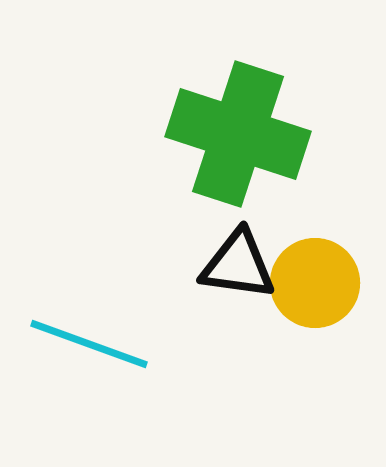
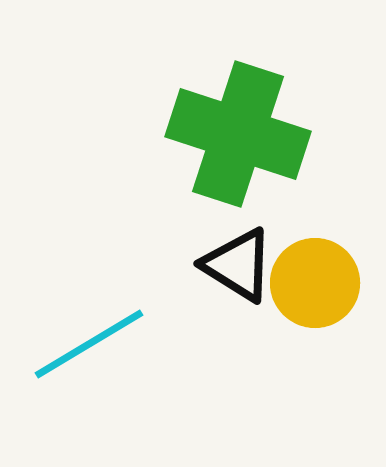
black triangle: rotated 24 degrees clockwise
cyan line: rotated 51 degrees counterclockwise
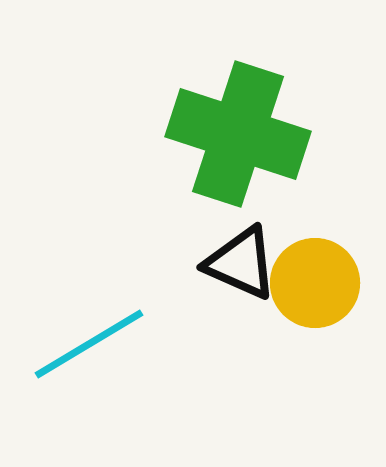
black triangle: moved 3 px right, 2 px up; rotated 8 degrees counterclockwise
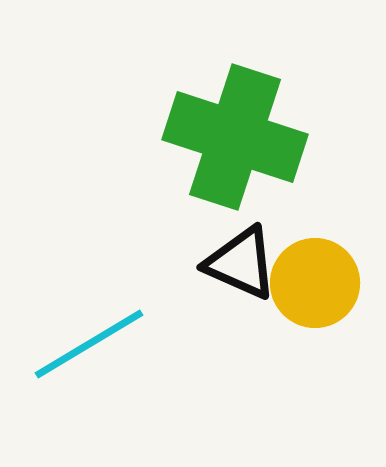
green cross: moved 3 px left, 3 px down
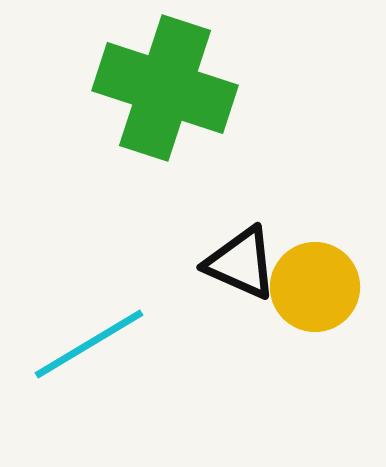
green cross: moved 70 px left, 49 px up
yellow circle: moved 4 px down
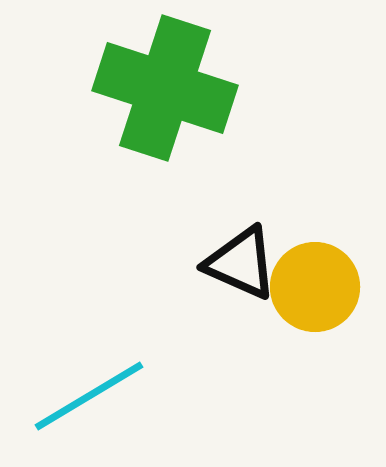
cyan line: moved 52 px down
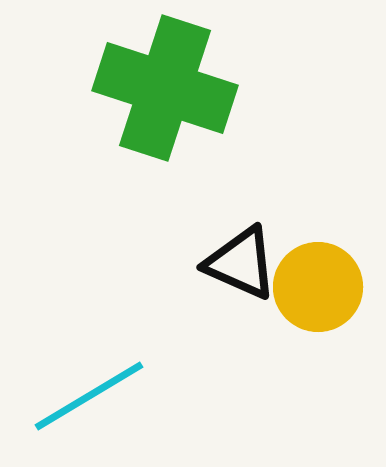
yellow circle: moved 3 px right
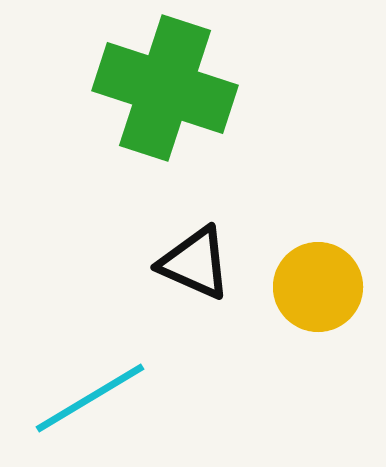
black triangle: moved 46 px left
cyan line: moved 1 px right, 2 px down
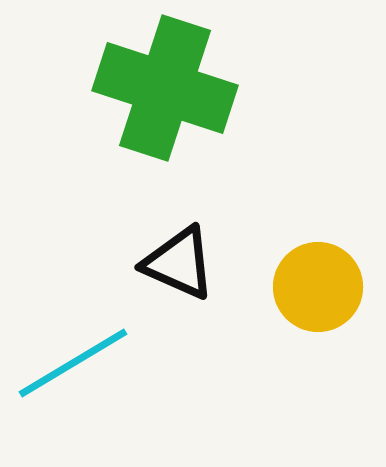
black triangle: moved 16 px left
cyan line: moved 17 px left, 35 px up
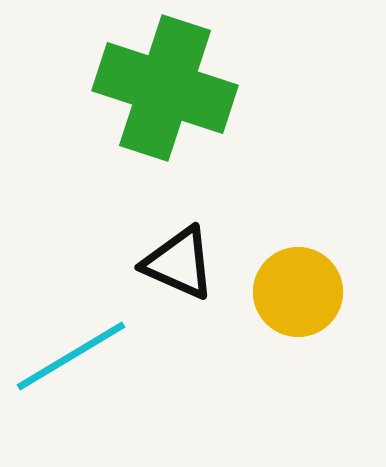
yellow circle: moved 20 px left, 5 px down
cyan line: moved 2 px left, 7 px up
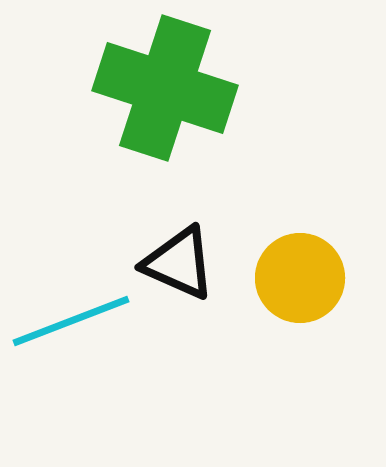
yellow circle: moved 2 px right, 14 px up
cyan line: moved 35 px up; rotated 10 degrees clockwise
